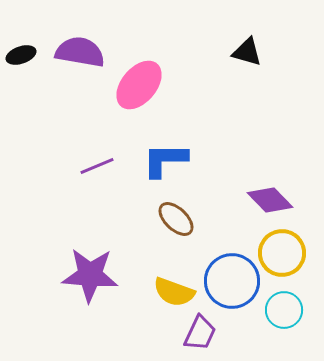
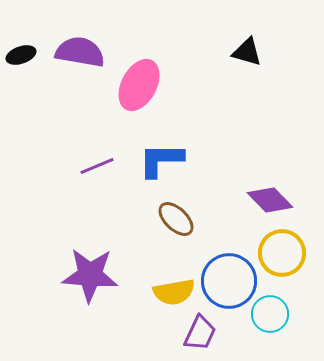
pink ellipse: rotated 12 degrees counterclockwise
blue L-shape: moved 4 px left
blue circle: moved 3 px left
yellow semicircle: rotated 30 degrees counterclockwise
cyan circle: moved 14 px left, 4 px down
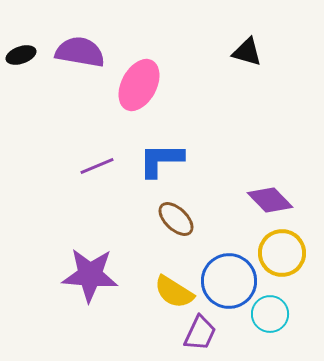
yellow semicircle: rotated 42 degrees clockwise
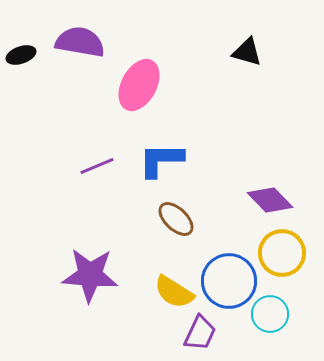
purple semicircle: moved 10 px up
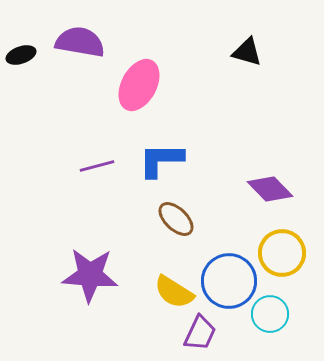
purple line: rotated 8 degrees clockwise
purple diamond: moved 11 px up
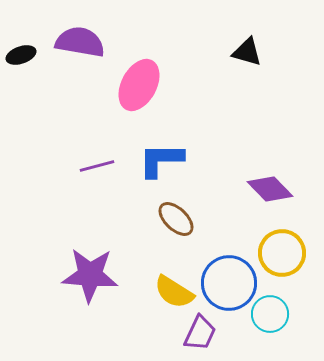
blue circle: moved 2 px down
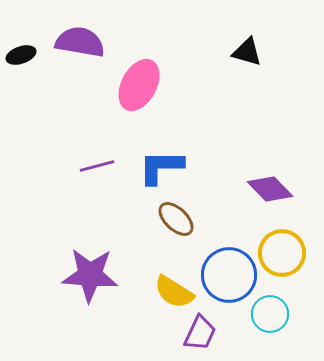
blue L-shape: moved 7 px down
blue circle: moved 8 px up
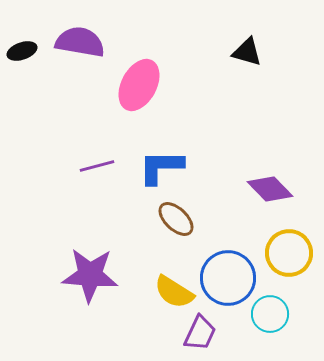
black ellipse: moved 1 px right, 4 px up
yellow circle: moved 7 px right
blue circle: moved 1 px left, 3 px down
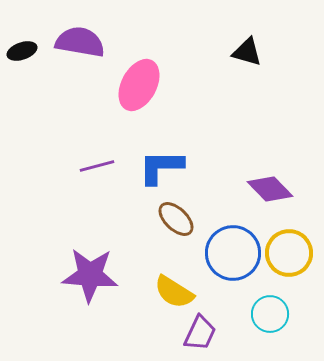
blue circle: moved 5 px right, 25 px up
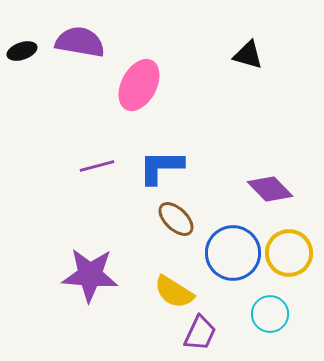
black triangle: moved 1 px right, 3 px down
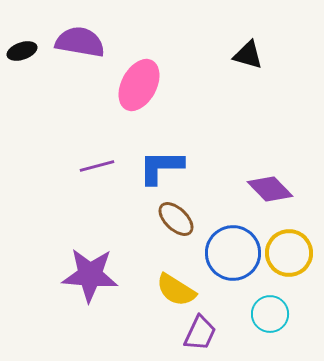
yellow semicircle: moved 2 px right, 2 px up
